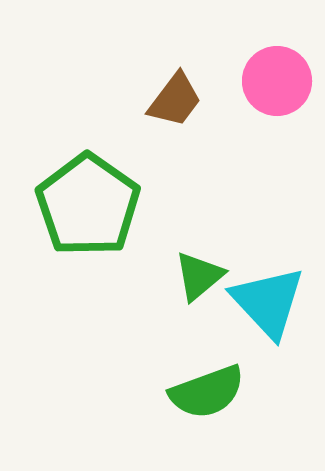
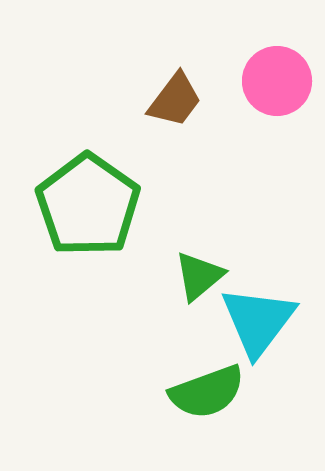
cyan triangle: moved 10 px left, 19 px down; rotated 20 degrees clockwise
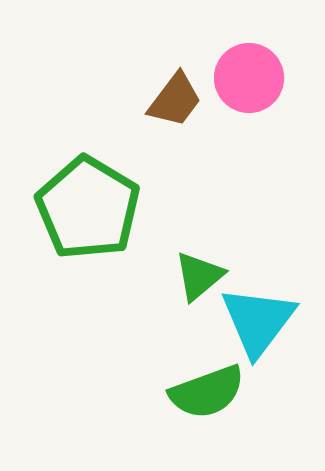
pink circle: moved 28 px left, 3 px up
green pentagon: moved 3 px down; rotated 4 degrees counterclockwise
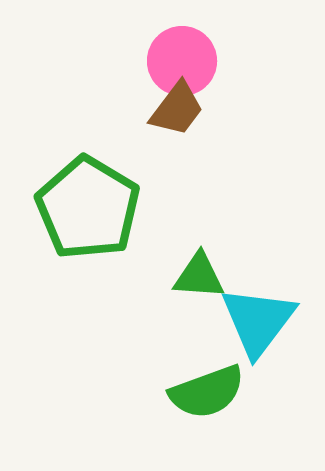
pink circle: moved 67 px left, 17 px up
brown trapezoid: moved 2 px right, 9 px down
green triangle: rotated 44 degrees clockwise
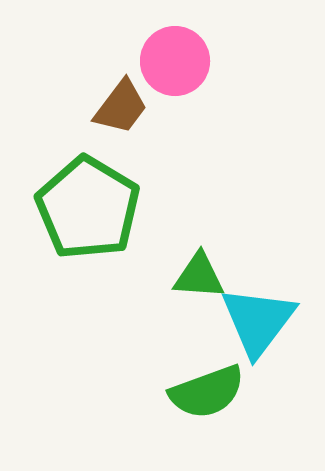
pink circle: moved 7 px left
brown trapezoid: moved 56 px left, 2 px up
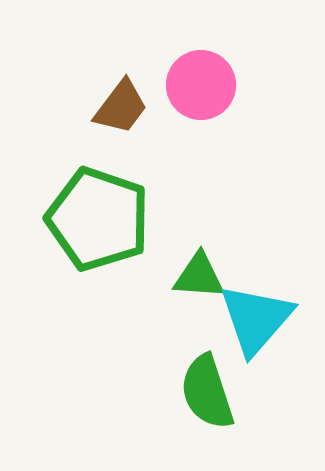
pink circle: moved 26 px right, 24 px down
green pentagon: moved 10 px right, 11 px down; rotated 12 degrees counterclockwise
cyan triangle: moved 2 px left, 2 px up; rotated 4 degrees clockwise
green semicircle: rotated 92 degrees clockwise
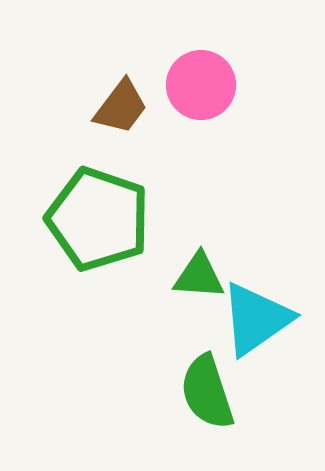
cyan triangle: rotated 14 degrees clockwise
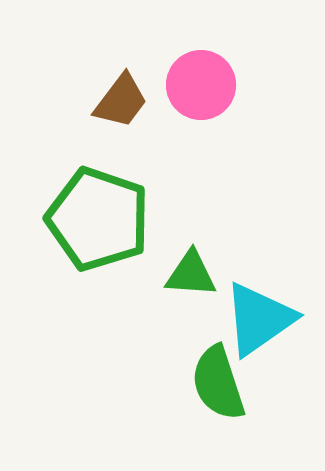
brown trapezoid: moved 6 px up
green triangle: moved 8 px left, 2 px up
cyan triangle: moved 3 px right
green semicircle: moved 11 px right, 9 px up
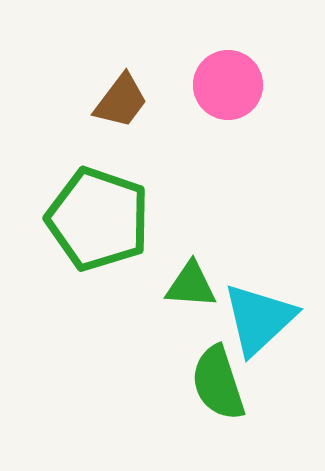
pink circle: moved 27 px right
green triangle: moved 11 px down
cyan triangle: rotated 8 degrees counterclockwise
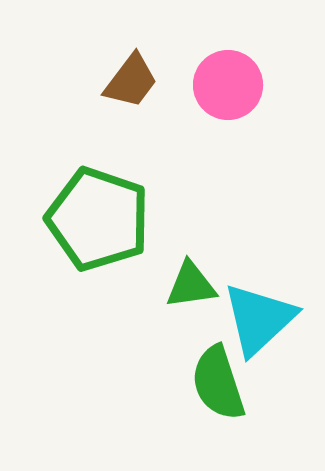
brown trapezoid: moved 10 px right, 20 px up
green triangle: rotated 12 degrees counterclockwise
